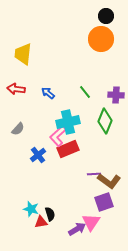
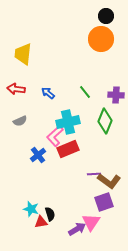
gray semicircle: moved 2 px right, 8 px up; rotated 24 degrees clockwise
pink L-shape: moved 3 px left
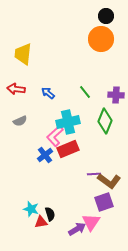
blue cross: moved 7 px right
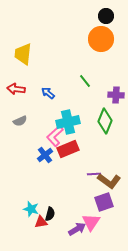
green line: moved 11 px up
black semicircle: rotated 32 degrees clockwise
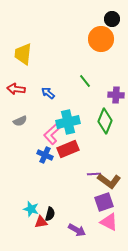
black circle: moved 6 px right, 3 px down
pink L-shape: moved 3 px left, 2 px up
blue cross: rotated 28 degrees counterclockwise
pink triangle: moved 18 px right; rotated 36 degrees counterclockwise
purple arrow: moved 1 px down; rotated 60 degrees clockwise
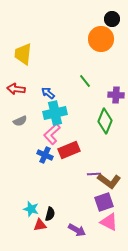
cyan cross: moved 13 px left, 9 px up
red rectangle: moved 1 px right, 1 px down
red triangle: moved 1 px left, 3 px down
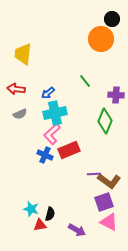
blue arrow: rotated 80 degrees counterclockwise
gray semicircle: moved 7 px up
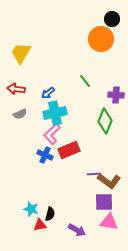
yellow trapezoid: moved 2 px left, 1 px up; rotated 25 degrees clockwise
purple square: rotated 18 degrees clockwise
pink triangle: rotated 18 degrees counterclockwise
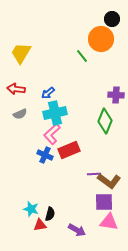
green line: moved 3 px left, 25 px up
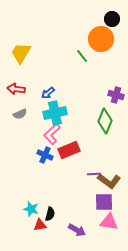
purple cross: rotated 14 degrees clockwise
